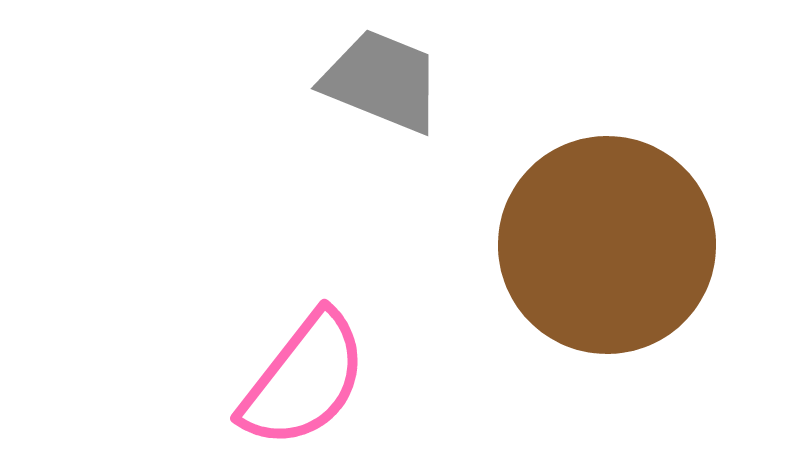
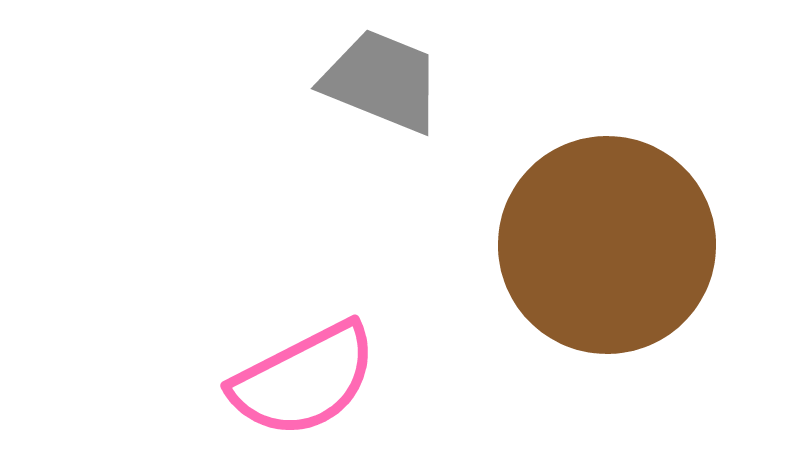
pink semicircle: rotated 25 degrees clockwise
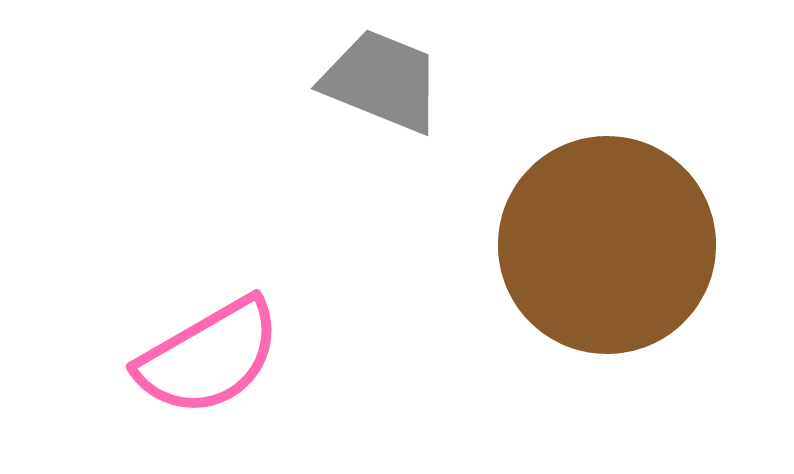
pink semicircle: moved 95 px left, 23 px up; rotated 3 degrees counterclockwise
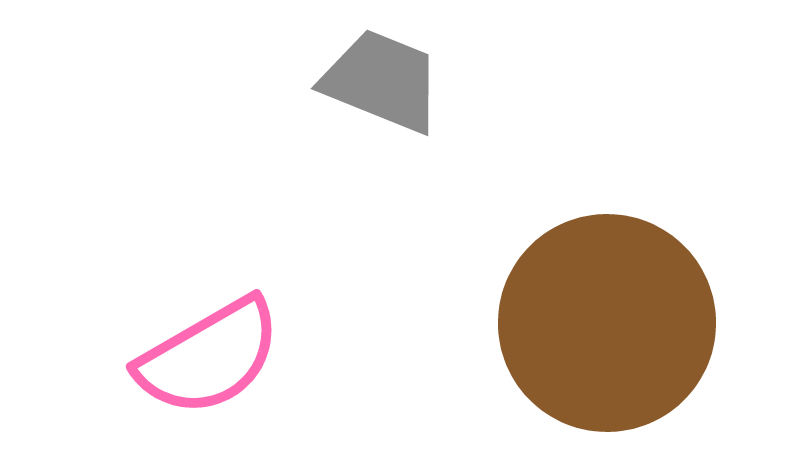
brown circle: moved 78 px down
